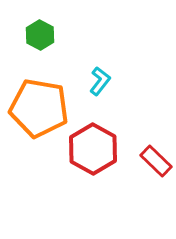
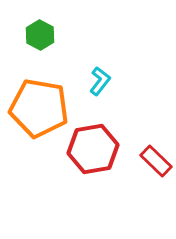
red hexagon: rotated 21 degrees clockwise
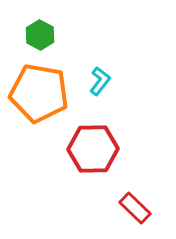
orange pentagon: moved 15 px up
red hexagon: rotated 9 degrees clockwise
red rectangle: moved 21 px left, 47 px down
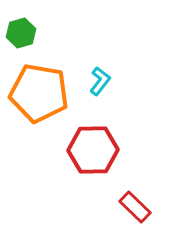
green hexagon: moved 19 px left, 2 px up; rotated 16 degrees clockwise
red hexagon: moved 1 px down
red rectangle: moved 1 px up
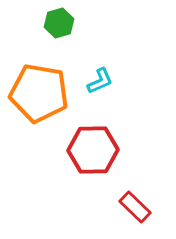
green hexagon: moved 38 px right, 10 px up
cyan L-shape: rotated 28 degrees clockwise
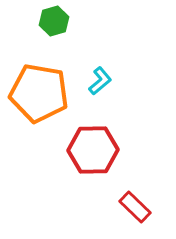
green hexagon: moved 5 px left, 2 px up
cyan L-shape: rotated 16 degrees counterclockwise
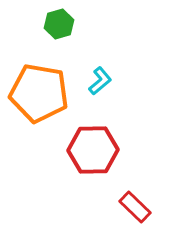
green hexagon: moved 5 px right, 3 px down
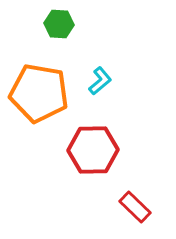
green hexagon: rotated 20 degrees clockwise
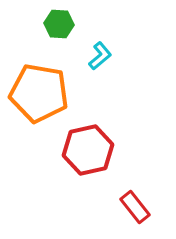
cyan L-shape: moved 25 px up
red hexagon: moved 5 px left; rotated 12 degrees counterclockwise
red rectangle: rotated 8 degrees clockwise
